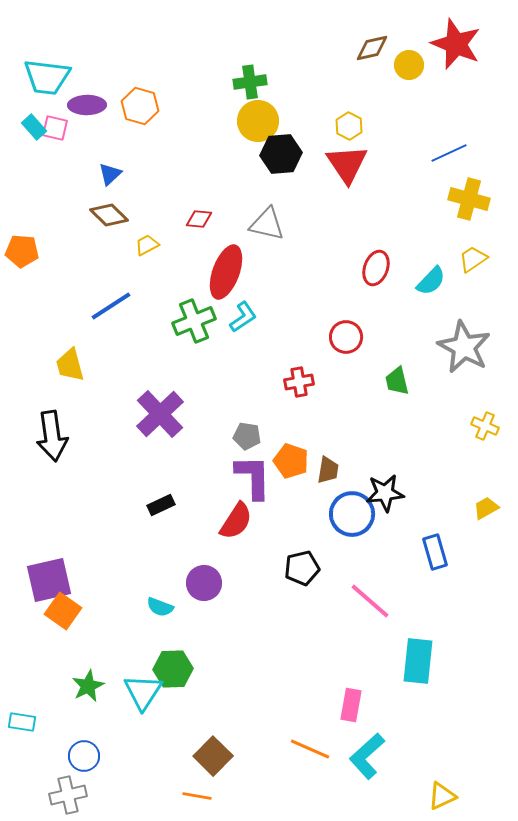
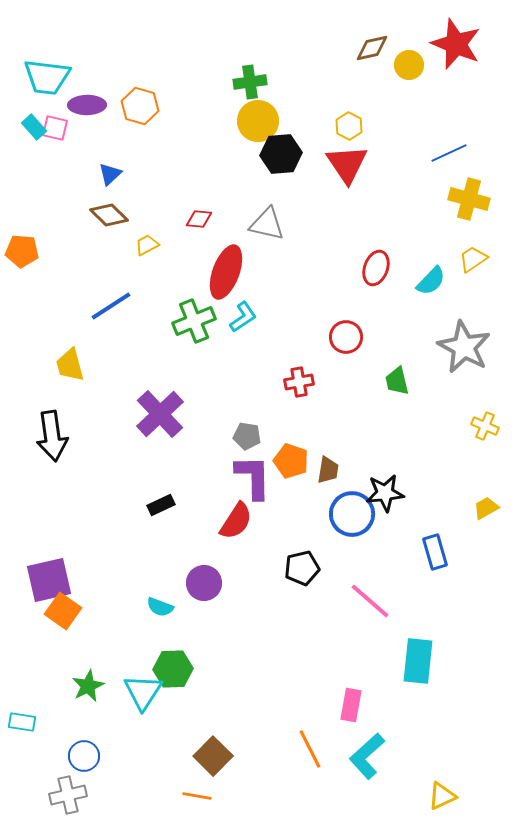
orange line at (310, 749): rotated 39 degrees clockwise
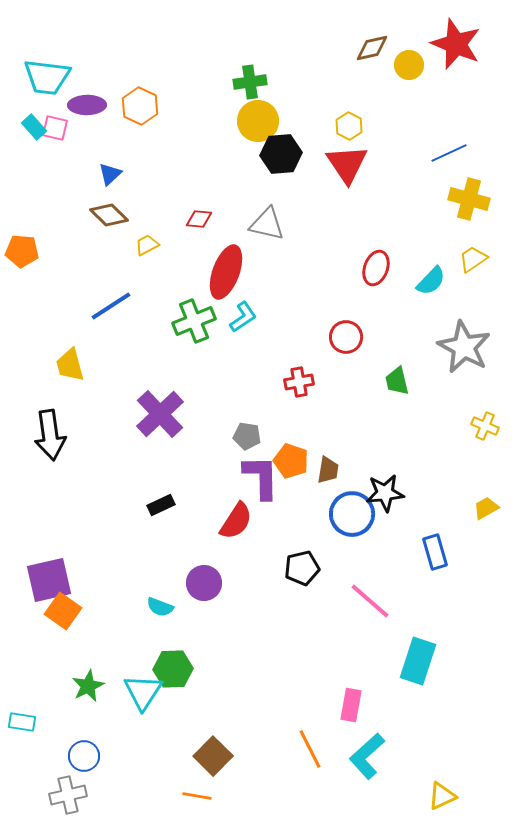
orange hexagon at (140, 106): rotated 9 degrees clockwise
black arrow at (52, 436): moved 2 px left, 1 px up
purple L-shape at (253, 477): moved 8 px right
cyan rectangle at (418, 661): rotated 12 degrees clockwise
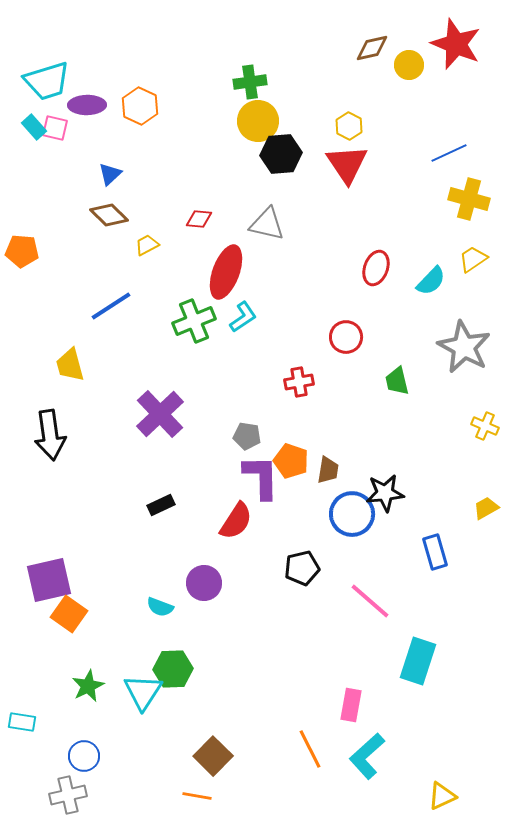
cyan trapezoid at (47, 77): moved 4 px down; rotated 24 degrees counterclockwise
orange square at (63, 611): moved 6 px right, 3 px down
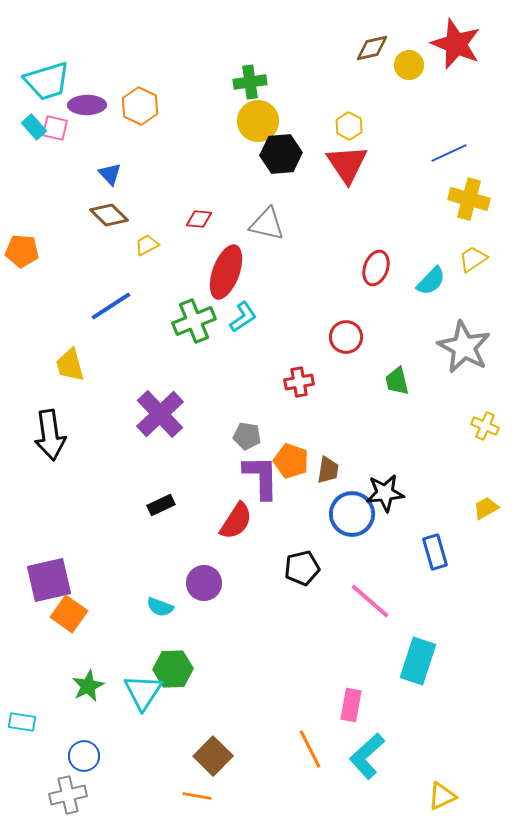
blue triangle at (110, 174): rotated 30 degrees counterclockwise
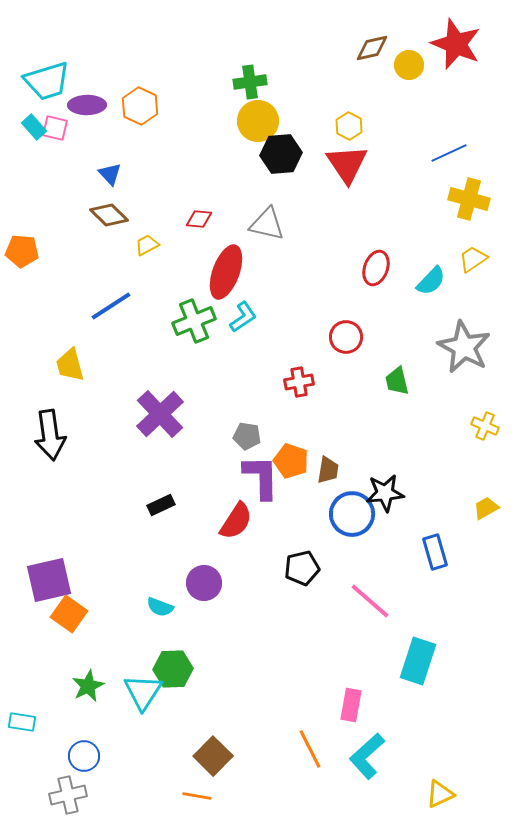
yellow triangle at (442, 796): moved 2 px left, 2 px up
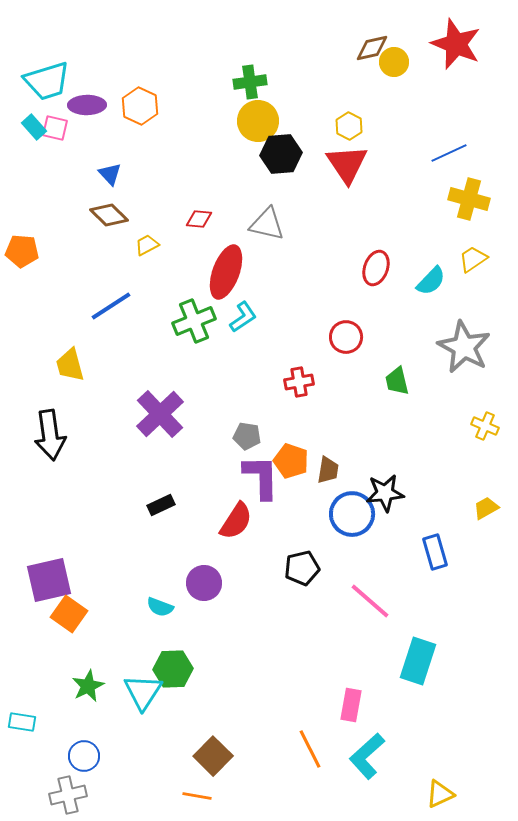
yellow circle at (409, 65): moved 15 px left, 3 px up
